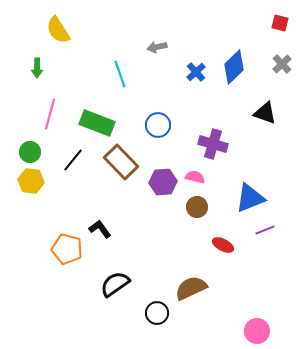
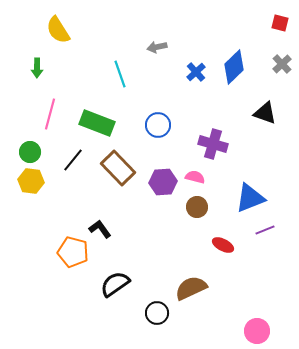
brown rectangle: moved 3 px left, 6 px down
orange pentagon: moved 6 px right, 3 px down
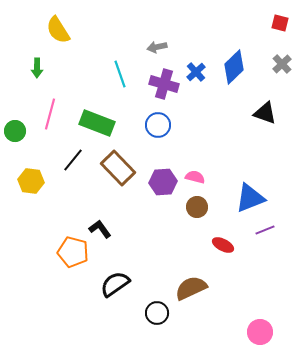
purple cross: moved 49 px left, 60 px up
green circle: moved 15 px left, 21 px up
pink circle: moved 3 px right, 1 px down
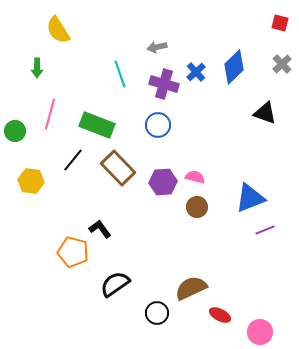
green rectangle: moved 2 px down
red ellipse: moved 3 px left, 70 px down
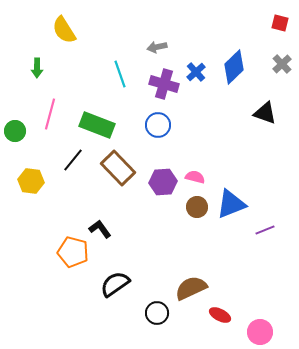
yellow semicircle: moved 6 px right
blue triangle: moved 19 px left, 6 px down
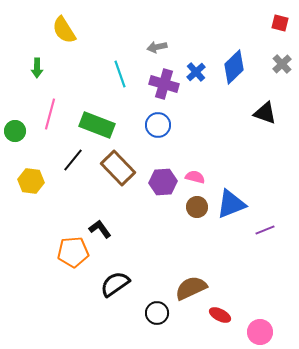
orange pentagon: rotated 20 degrees counterclockwise
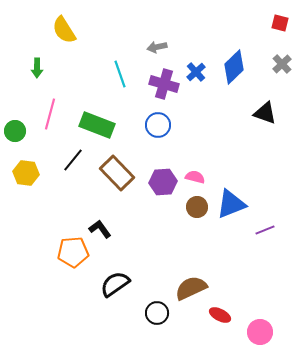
brown rectangle: moved 1 px left, 5 px down
yellow hexagon: moved 5 px left, 8 px up
